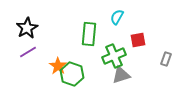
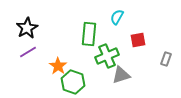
green cross: moved 7 px left
green hexagon: moved 1 px right, 8 px down
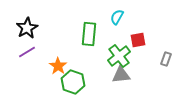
purple line: moved 1 px left
green cross: moved 12 px right; rotated 15 degrees counterclockwise
gray triangle: rotated 12 degrees clockwise
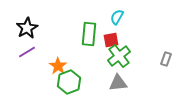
red square: moved 27 px left
gray triangle: moved 3 px left, 8 px down
green hexagon: moved 4 px left; rotated 20 degrees clockwise
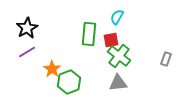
green cross: rotated 15 degrees counterclockwise
orange star: moved 6 px left, 3 px down
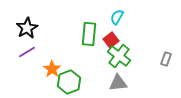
red square: rotated 28 degrees counterclockwise
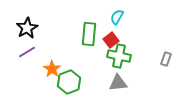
green cross: rotated 25 degrees counterclockwise
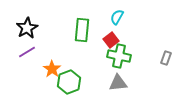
green rectangle: moved 7 px left, 4 px up
gray rectangle: moved 1 px up
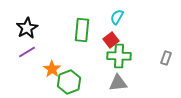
green cross: rotated 10 degrees counterclockwise
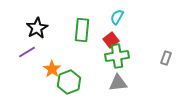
black star: moved 10 px right
green cross: moved 2 px left; rotated 10 degrees counterclockwise
